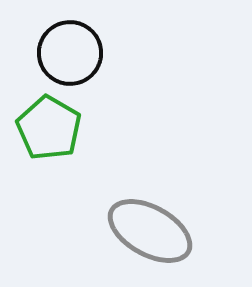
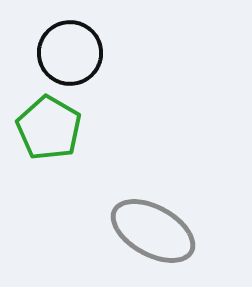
gray ellipse: moved 3 px right
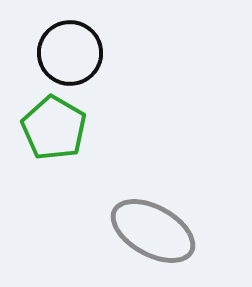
green pentagon: moved 5 px right
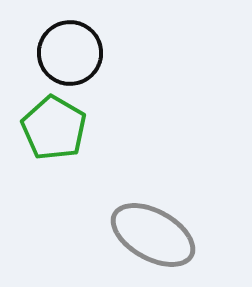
gray ellipse: moved 4 px down
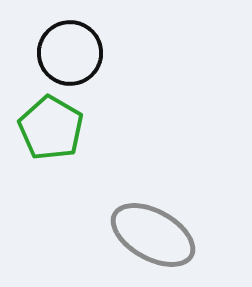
green pentagon: moved 3 px left
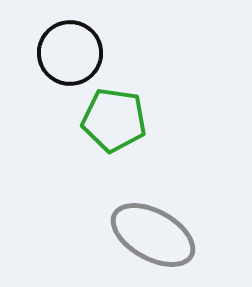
green pentagon: moved 63 px right, 8 px up; rotated 22 degrees counterclockwise
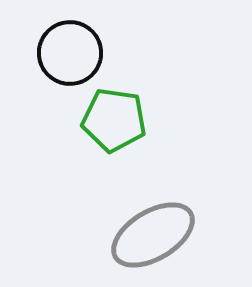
gray ellipse: rotated 60 degrees counterclockwise
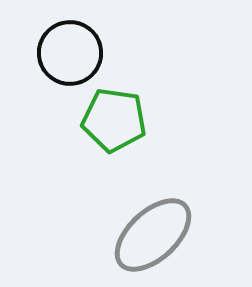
gray ellipse: rotated 12 degrees counterclockwise
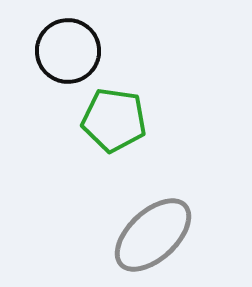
black circle: moved 2 px left, 2 px up
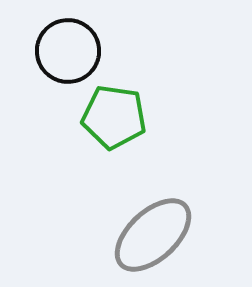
green pentagon: moved 3 px up
